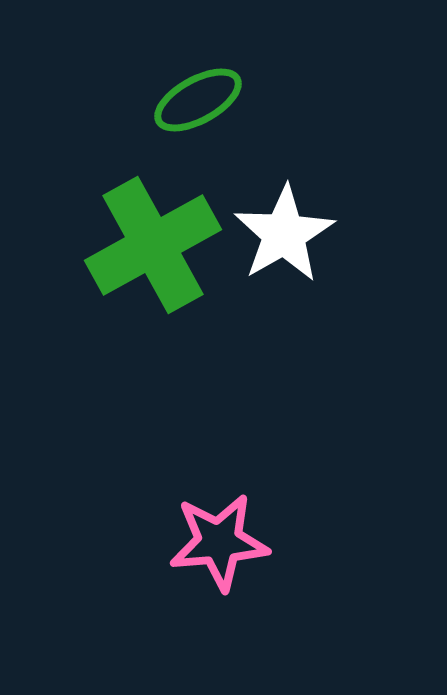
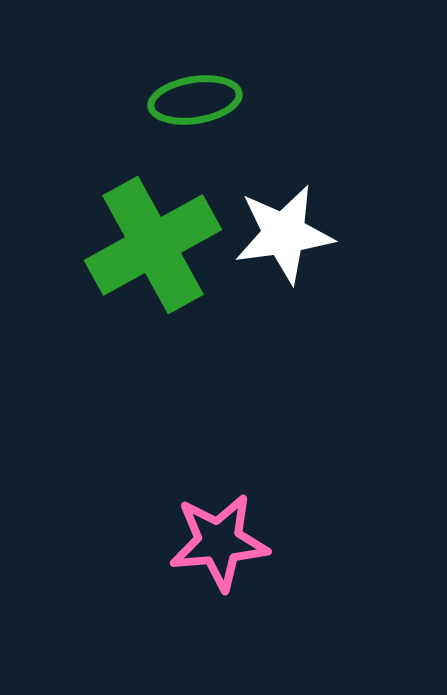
green ellipse: moved 3 px left; rotated 20 degrees clockwise
white star: rotated 22 degrees clockwise
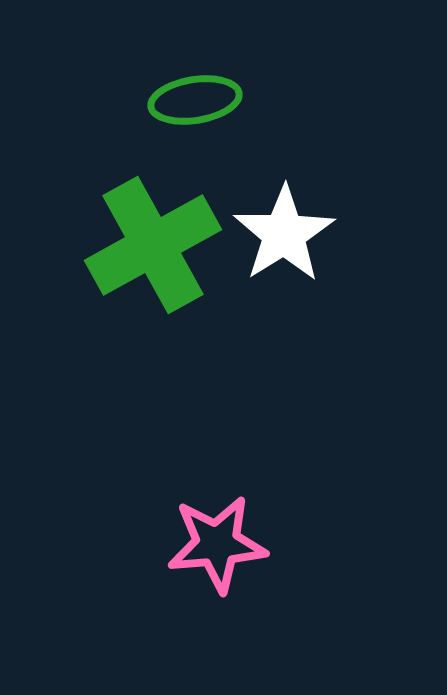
white star: rotated 24 degrees counterclockwise
pink star: moved 2 px left, 2 px down
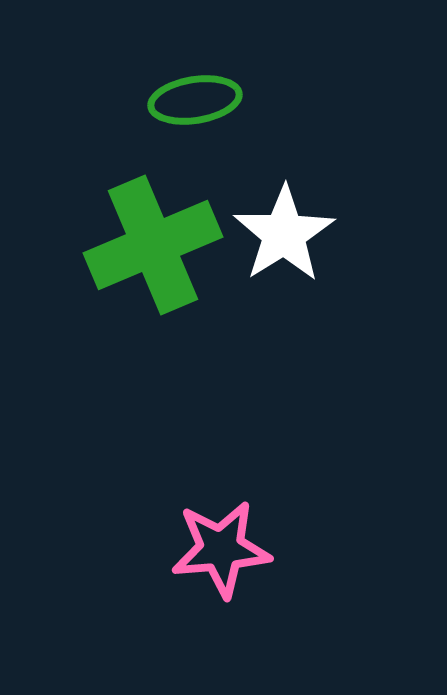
green cross: rotated 6 degrees clockwise
pink star: moved 4 px right, 5 px down
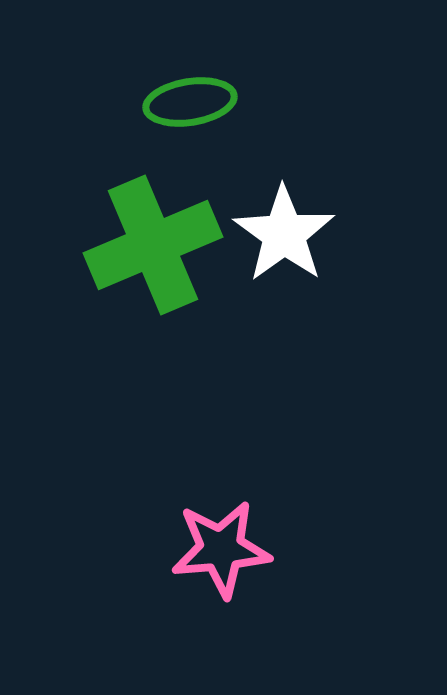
green ellipse: moved 5 px left, 2 px down
white star: rotated 4 degrees counterclockwise
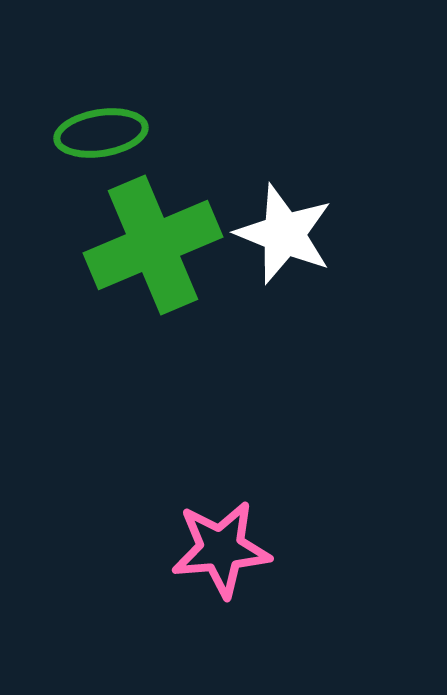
green ellipse: moved 89 px left, 31 px down
white star: rotated 14 degrees counterclockwise
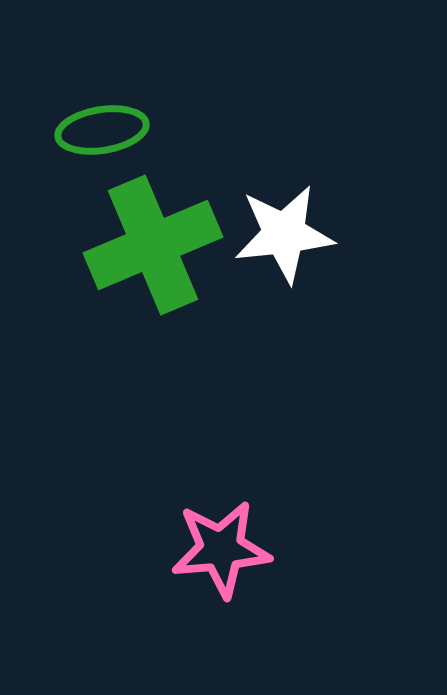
green ellipse: moved 1 px right, 3 px up
white star: rotated 28 degrees counterclockwise
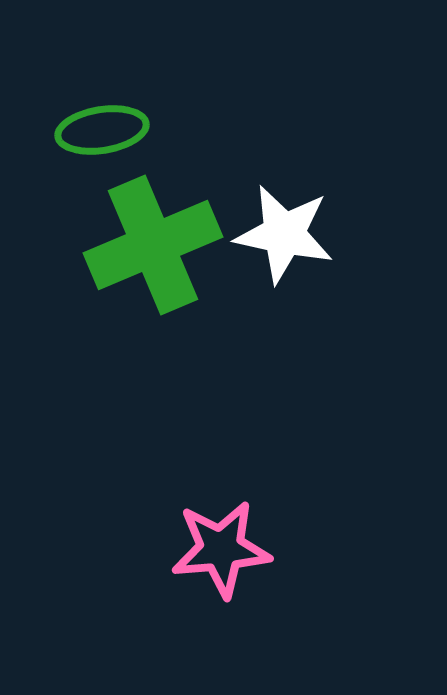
white star: rotated 18 degrees clockwise
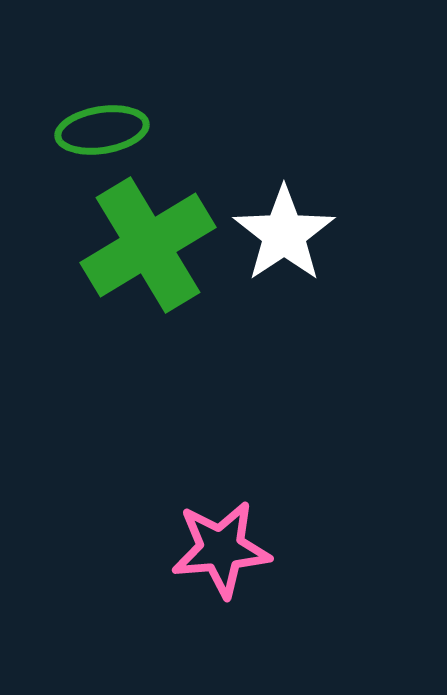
white star: rotated 26 degrees clockwise
green cross: moved 5 px left; rotated 8 degrees counterclockwise
